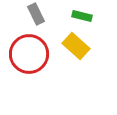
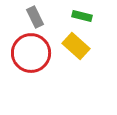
gray rectangle: moved 1 px left, 3 px down
red circle: moved 2 px right, 1 px up
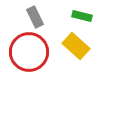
red circle: moved 2 px left, 1 px up
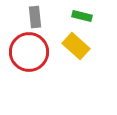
gray rectangle: rotated 20 degrees clockwise
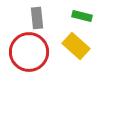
gray rectangle: moved 2 px right, 1 px down
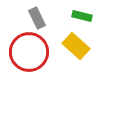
gray rectangle: rotated 20 degrees counterclockwise
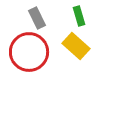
green rectangle: moved 3 px left; rotated 60 degrees clockwise
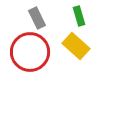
red circle: moved 1 px right
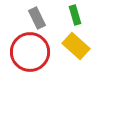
green rectangle: moved 4 px left, 1 px up
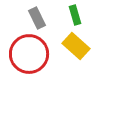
red circle: moved 1 px left, 2 px down
